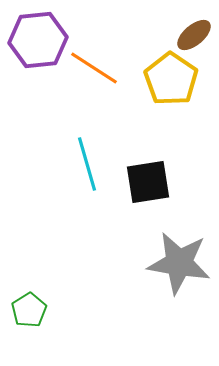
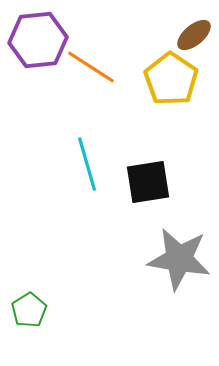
orange line: moved 3 px left, 1 px up
gray star: moved 4 px up
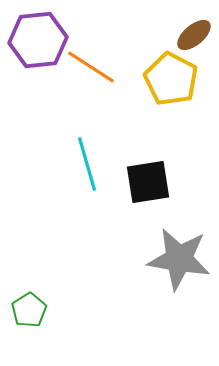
yellow pentagon: rotated 6 degrees counterclockwise
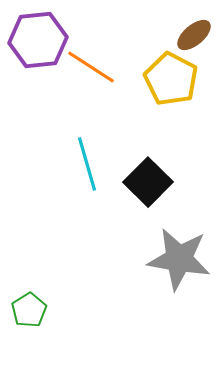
black square: rotated 36 degrees counterclockwise
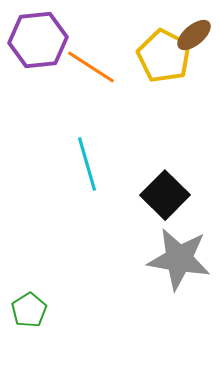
yellow pentagon: moved 7 px left, 23 px up
black square: moved 17 px right, 13 px down
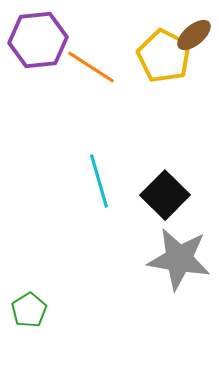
cyan line: moved 12 px right, 17 px down
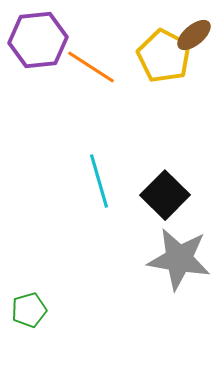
green pentagon: rotated 16 degrees clockwise
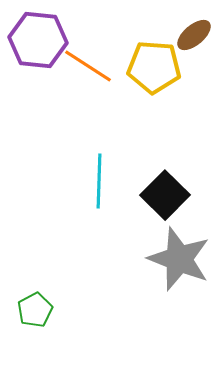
purple hexagon: rotated 12 degrees clockwise
yellow pentagon: moved 10 px left, 11 px down; rotated 24 degrees counterclockwise
orange line: moved 3 px left, 1 px up
cyan line: rotated 18 degrees clockwise
gray star: rotated 12 degrees clockwise
green pentagon: moved 6 px right; rotated 12 degrees counterclockwise
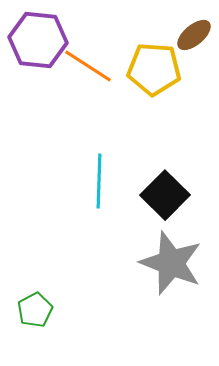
yellow pentagon: moved 2 px down
gray star: moved 8 px left, 4 px down
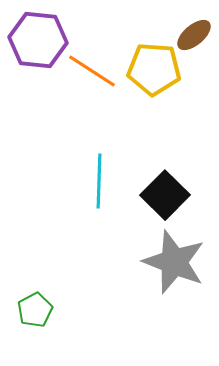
orange line: moved 4 px right, 5 px down
gray star: moved 3 px right, 1 px up
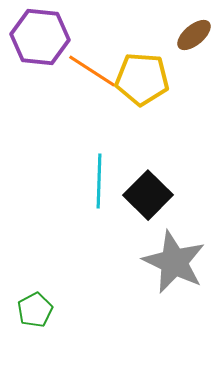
purple hexagon: moved 2 px right, 3 px up
yellow pentagon: moved 12 px left, 10 px down
black square: moved 17 px left
gray star: rotated 4 degrees clockwise
